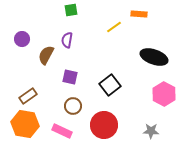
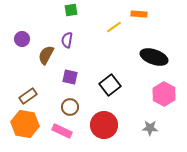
brown circle: moved 3 px left, 1 px down
gray star: moved 1 px left, 3 px up
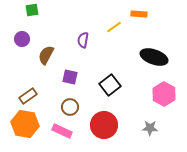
green square: moved 39 px left
purple semicircle: moved 16 px right
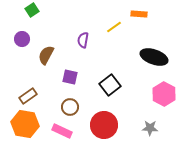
green square: rotated 24 degrees counterclockwise
